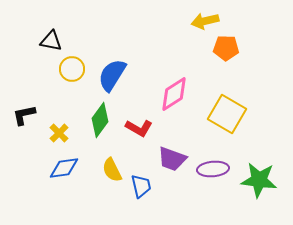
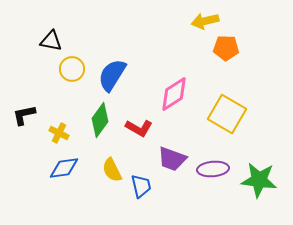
yellow cross: rotated 18 degrees counterclockwise
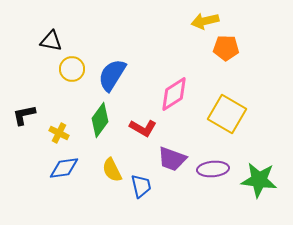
red L-shape: moved 4 px right
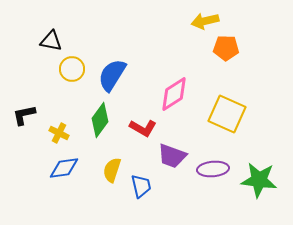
yellow square: rotated 6 degrees counterclockwise
purple trapezoid: moved 3 px up
yellow semicircle: rotated 45 degrees clockwise
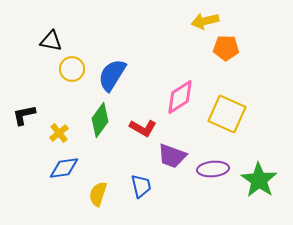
pink diamond: moved 6 px right, 3 px down
yellow cross: rotated 24 degrees clockwise
yellow semicircle: moved 14 px left, 24 px down
green star: rotated 27 degrees clockwise
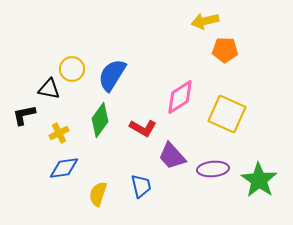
black triangle: moved 2 px left, 48 px down
orange pentagon: moved 1 px left, 2 px down
yellow cross: rotated 12 degrees clockwise
purple trapezoid: rotated 28 degrees clockwise
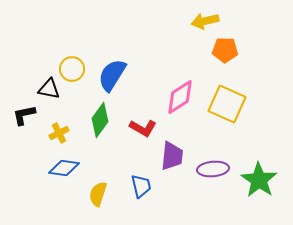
yellow square: moved 10 px up
purple trapezoid: rotated 132 degrees counterclockwise
blue diamond: rotated 16 degrees clockwise
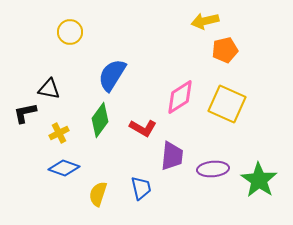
orange pentagon: rotated 15 degrees counterclockwise
yellow circle: moved 2 px left, 37 px up
black L-shape: moved 1 px right, 2 px up
blue diamond: rotated 12 degrees clockwise
blue trapezoid: moved 2 px down
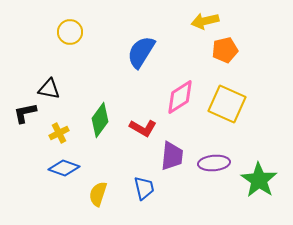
blue semicircle: moved 29 px right, 23 px up
purple ellipse: moved 1 px right, 6 px up
blue trapezoid: moved 3 px right
